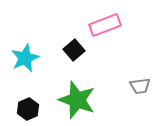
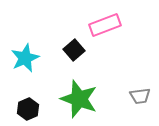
gray trapezoid: moved 10 px down
green star: moved 2 px right, 1 px up
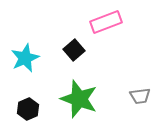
pink rectangle: moved 1 px right, 3 px up
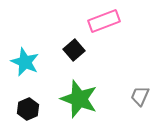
pink rectangle: moved 2 px left, 1 px up
cyan star: moved 4 px down; rotated 24 degrees counterclockwise
gray trapezoid: rotated 120 degrees clockwise
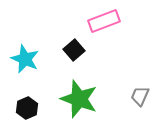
cyan star: moved 3 px up
black hexagon: moved 1 px left, 1 px up
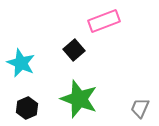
cyan star: moved 4 px left, 4 px down
gray trapezoid: moved 12 px down
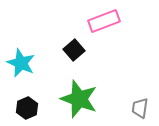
gray trapezoid: rotated 15 degrees counterclockwise
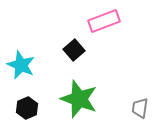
cyan star: moved 2 px down
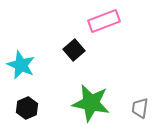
green star: moved 12 px right, 4 px down; rotated 9 degrees counterclockwise
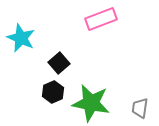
pink rectangle: moved 3 px left, 2 px up
black square: moved 15 px left, 13 px down
cyan star: moved 27 px up
black hexagon: moved 26 px right, 16 px up
